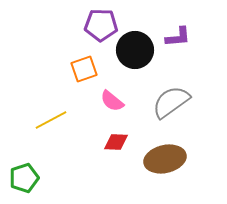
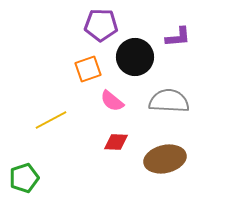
black circle: moved 7 px down
orange square: moved 4 px right
gray semicircle: moved 2 px left, 1 px up; rotated 39 degrees clockwise
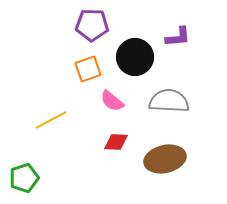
purple pentagon: moved 9 px left
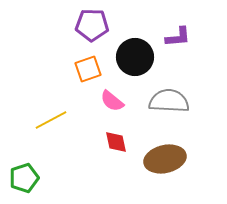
red diamond: rotated 75 degrees clockwise
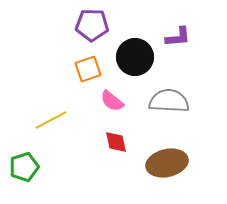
brown ellipse: moved 2 px right, 4 px down
green pentagon: moved 11 px up
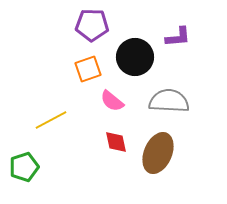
brown ellipse: moved 9 px left, 10 px up; rotated 54 degrees counterclockwise
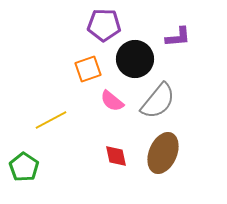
purple pentagon: moved 12 px right
black circle: moved 2 px down
gray semicircle: moved 11 px left; rotated 126 degrees clockwise
red diamond: moved 14 px down
brown ellipse: moved 5 px right
green pentagon: rotated 20 degrees counterclockwise
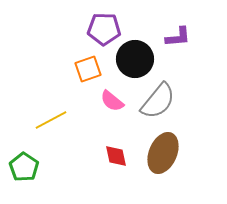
purple pentagon: moved 4 px down
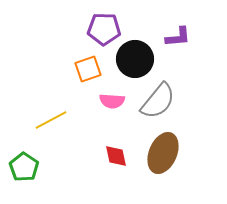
pink semicircle: rotated 35 degrees counterclockwise
